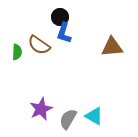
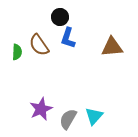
blue L-shape: moved 4 px right, 5 px down
brown semicircle: rotated 20 degrees clockwise
cyan triangle: rotated 42 degrees clockwise
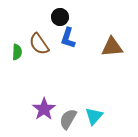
brown semicircle: moved 1 px up
purple star: moved 3 px right; rotated 10 degrees counterclockwise
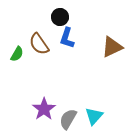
blue L-shape: moved 1 px left
brown triangle: rotated 20 degrees counterclockwise
green semicircle: moved 2 px down; rotated 28 degrees clockwise
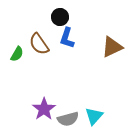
gray semicircle: rotated 135 degrees counterclockwise
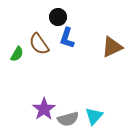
black circle: moved 2 px left
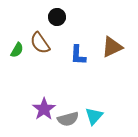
black circle: moved 1 px left
blue L-shape: moved 11 px right, 17 px down; rotated 15 degrees counterclockwise
brown semicircle: moved 1 px right, 1 px up
green semicircle: moved 4 px up
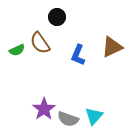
green semicircle: rotated 35 degrees clockwise
blue L-shape: rotated 20 degrees clockwise
gray semicircle: rotated 35 degrees clockwise
